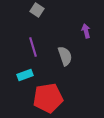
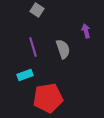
gray semicircle: moved 2 px left, 7 px up
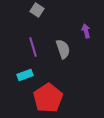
red pentagon: rotated 24 degrees counterclockwise
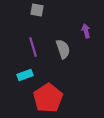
gray square: rotated 24 degrees counterclockwise
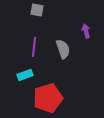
purple line: moved 1 px right; rotated 24 degrees clockwise
red pentagon: rotated 16 degrees clockwise
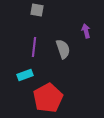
red pentagon: rotated 12 degrees counterclockwise
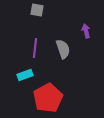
purple line: moved 1 px right, 1 px down
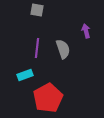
purple line: moved 2 px right
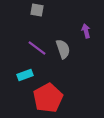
purple line: rotated 60 degrees counterclockwise
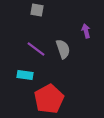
purple line: moved 1 px left, 1 px down
cyan rectangle: rotated 28 degrees clockwise
red pentagon: moved 1 px right, 1 px down
